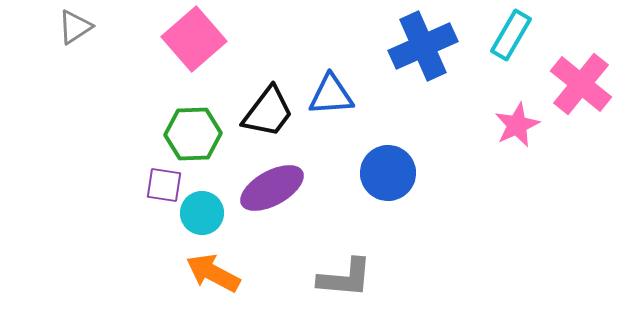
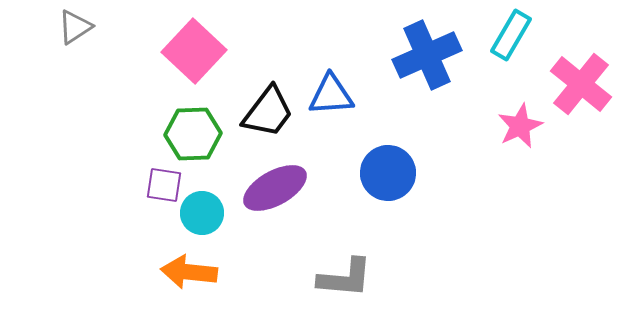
pink square: moved 12 px down; rotated 6 degrees counterclockwise
blue cross: moved 4 px right, 9 px down
pink star: moved 3 px right, 1 px down
purple ellipse: moved 3 px right
orange arrow: moved 24 px left, 1 px up; rotated 22 degrees counterclockwise
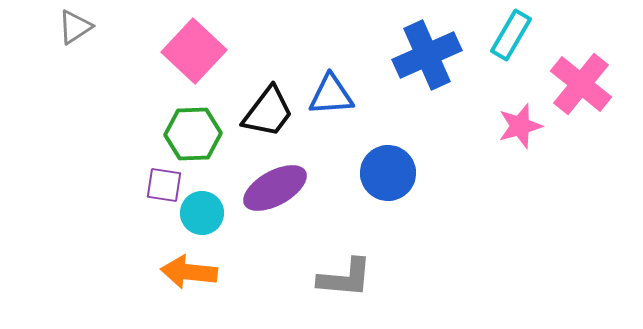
pink star: rotated 9 degrees clockwise
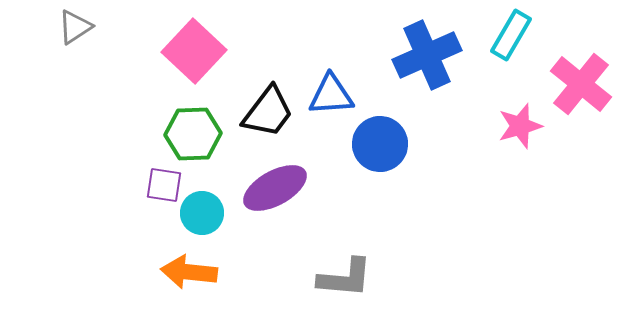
blue circle: moved 8 px left, 29 px up
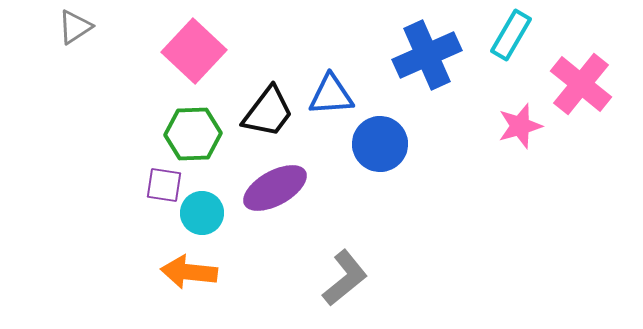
gray L-shape: rotated 44 degrees counterclockwise
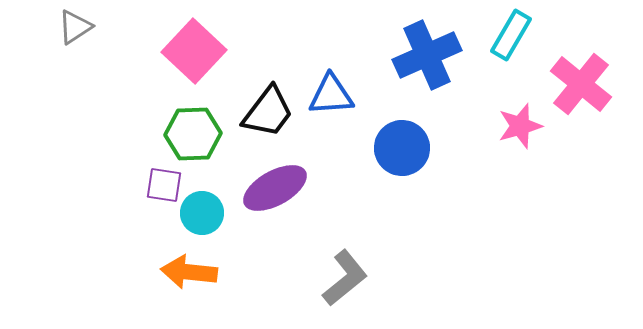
blue circle: moved 22 px right, 4 px down
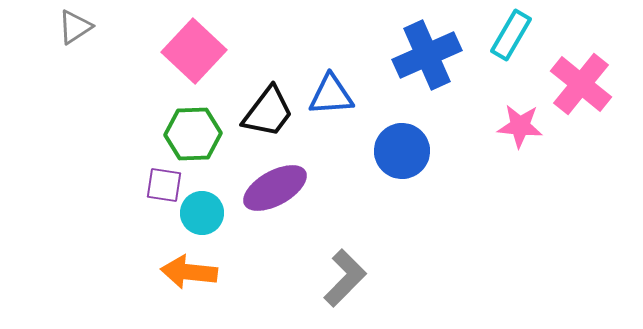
pink star: rotated 21 degrees clockwise
blue circle: moved 3 px down
gray L-shape: rotated 6 degrees counterclockwise
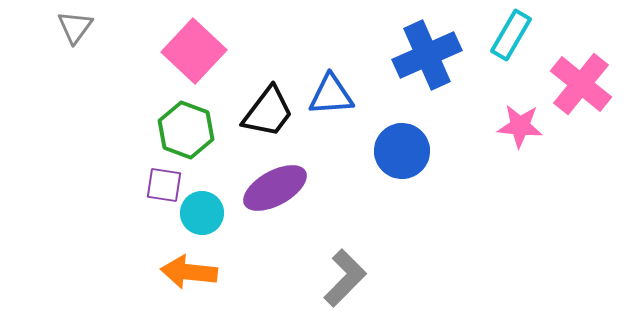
gray triangle: rotated 21 degrees counterclockwise
green hexagon: moved 7 px left, 4 px up; rotated 22 degrees clockwise
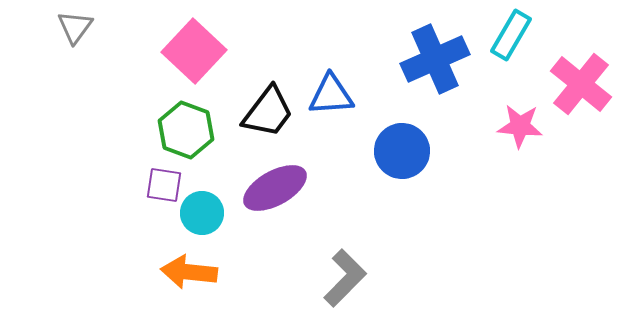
blue cross: moved 8 px right, 4 px down
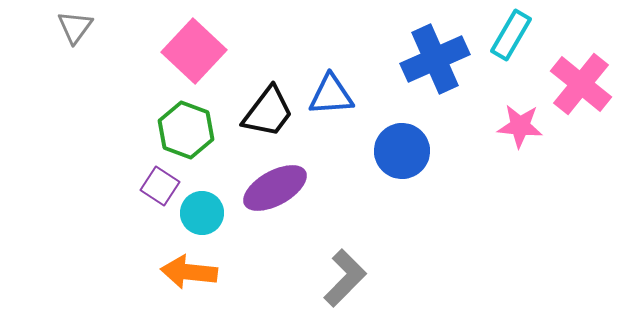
purple square: moved 4 px left, 1 px down; rotated 24 degrees clockwise
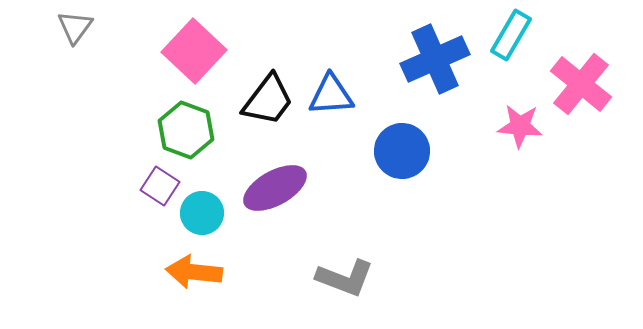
black trapezoid: moved 12 px up
orange arrow: moved 5 px right
gray L-shape: rotated 66 degrees clockwise
